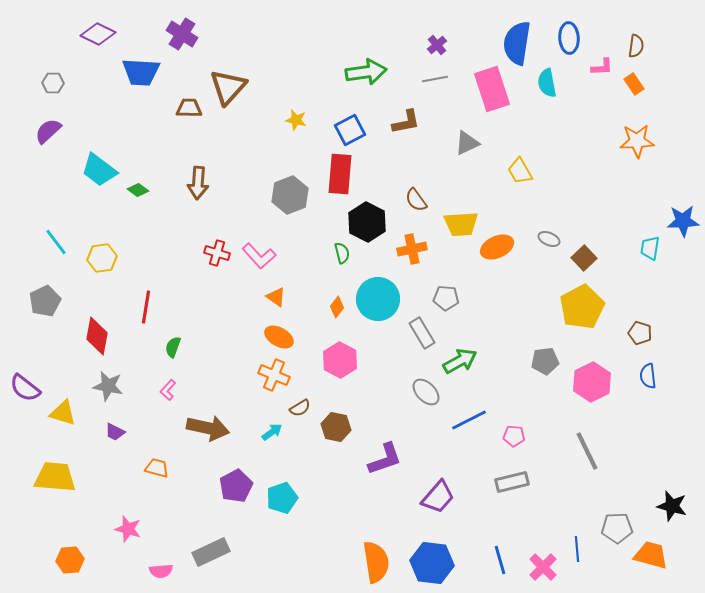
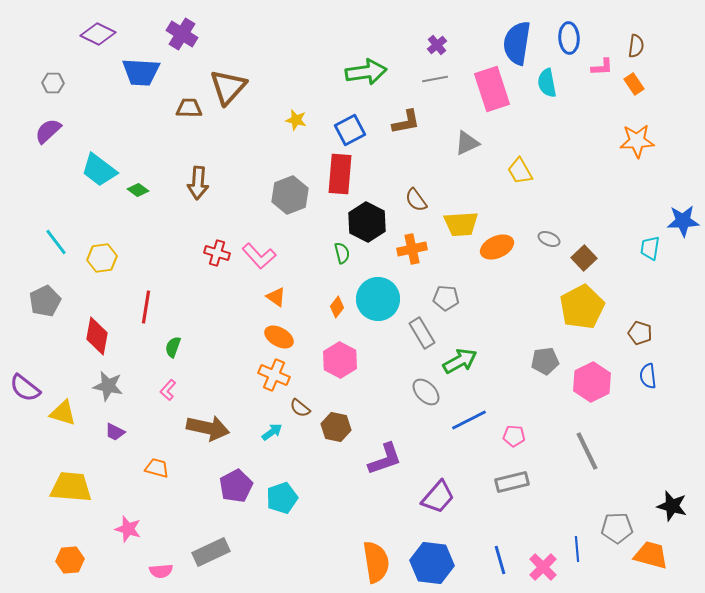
brown semicircle at (300, 408): rotated 70 degrees clockwise
yellow trapezoid at (55, 477): moved 16 px right, 10 px down
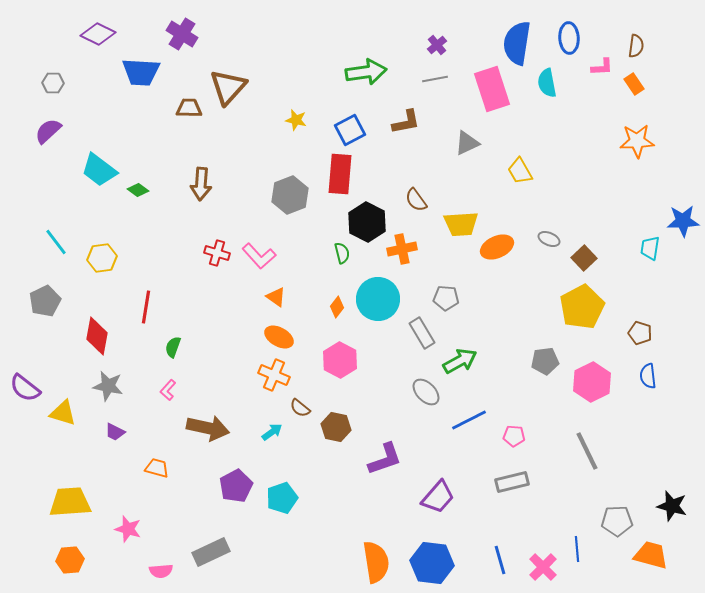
brown arrow at (198, 183): moved 3 px right, 1 px down
orange cross at (412, 249): moved 10 px left
yellow trapezoid at (71, 487): moved 1 px left, 15 px down; rotated 9 degrees counterclockwise
gray pentagon at (617, 528): moved 7 px up
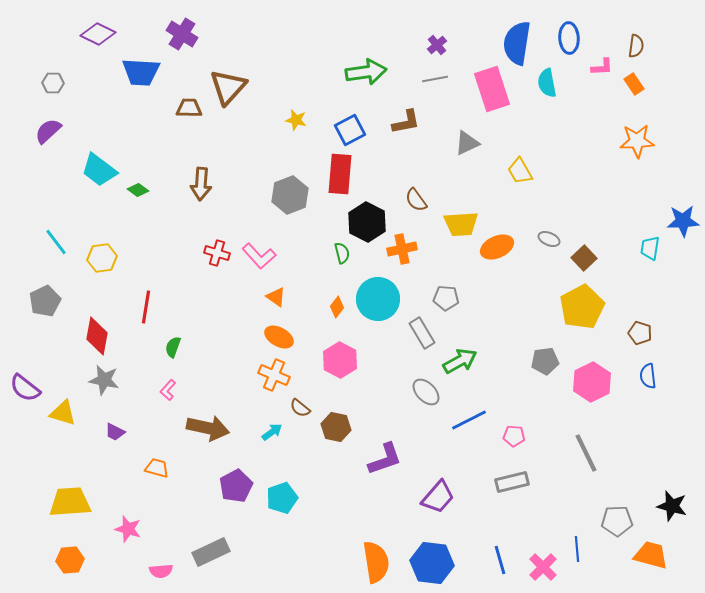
gray star at (108, 386): moved 4 px left, 6 px up
gray line at (587, 451): moved 1 px left, 2 px down
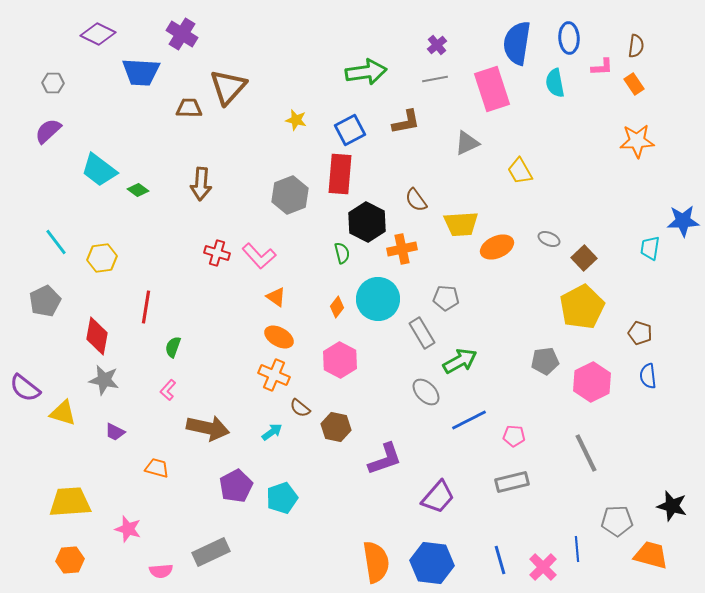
cyan semicircle at (547, 83): moved 8 px right
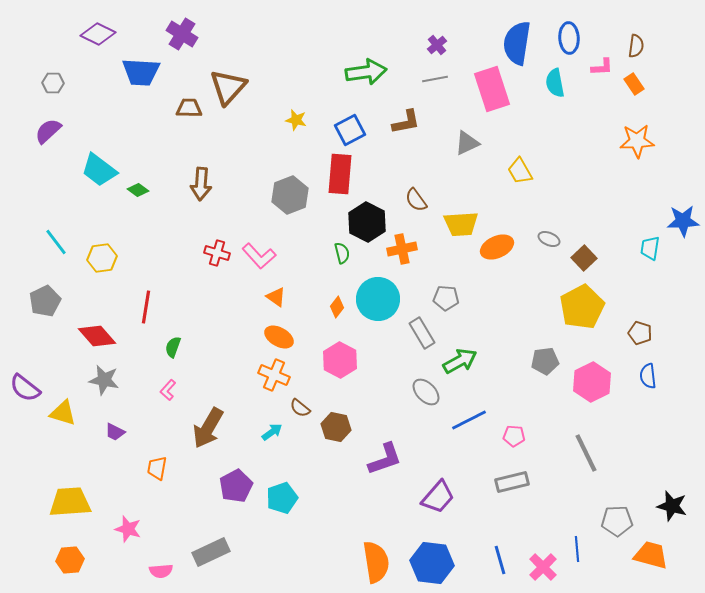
red diamond at (97, 336): rotated 51 degrees counterclockwise
brown arrow at (208, 428): rotated 108 degrees clockwise
orange trapezoid at (157, 468): rotated 95 degrees counterclockwise
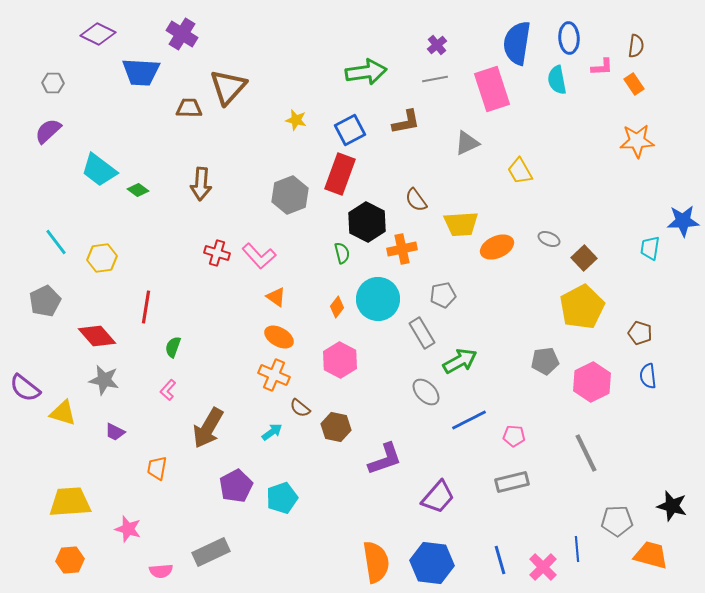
cyan semicircle at (555, 83): moved 2 px right, 3 px up
red rectangle at (340, 174): rotated 15 degrees clockwise
gray pentagon at (446, 298): moved 3 px left, 3 px up; rotated 15 degrees counterclockwise
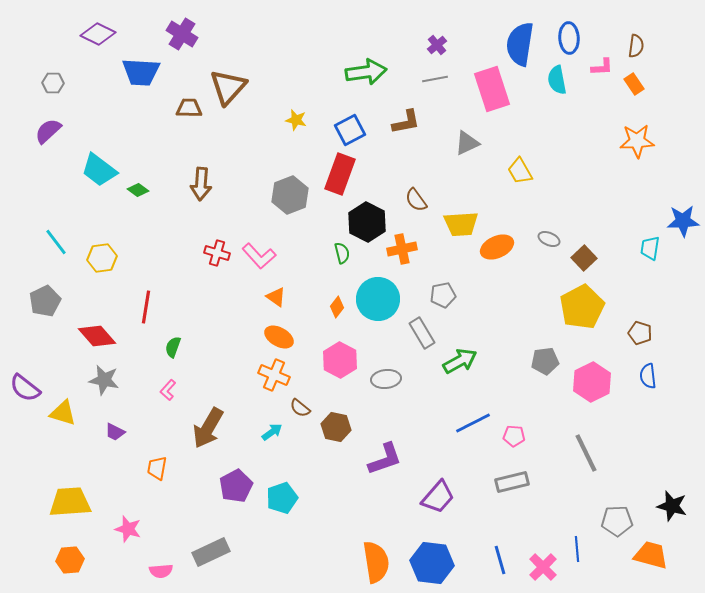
blue semicircle at (517, 43): moved 3 px right, 1 px down
gray ellipse at (426, 392): moved 40 px left, 13 px up; rotated 52 degrees counterclockwise
blue line at (469, 420): moved 4 px right, 3 px down
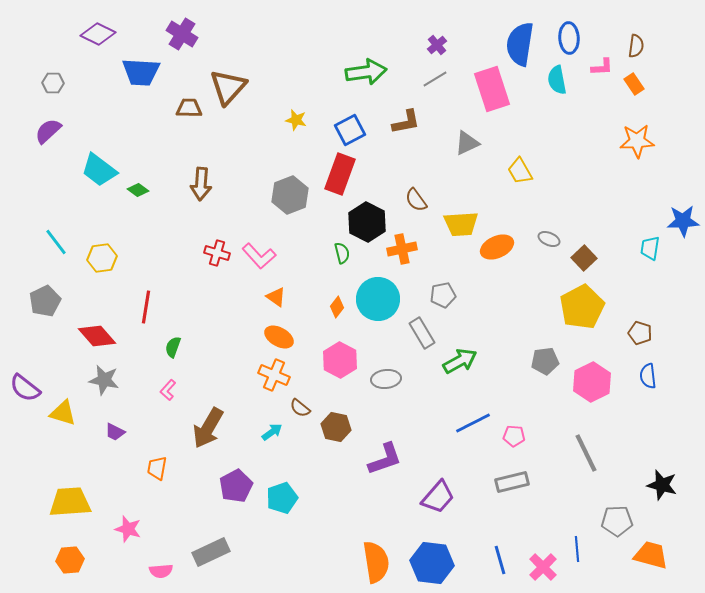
gray line at (435, 79): rotated 20 degrees counterclockwise
black star at (672, 506): moved 10 px left, 21 px up
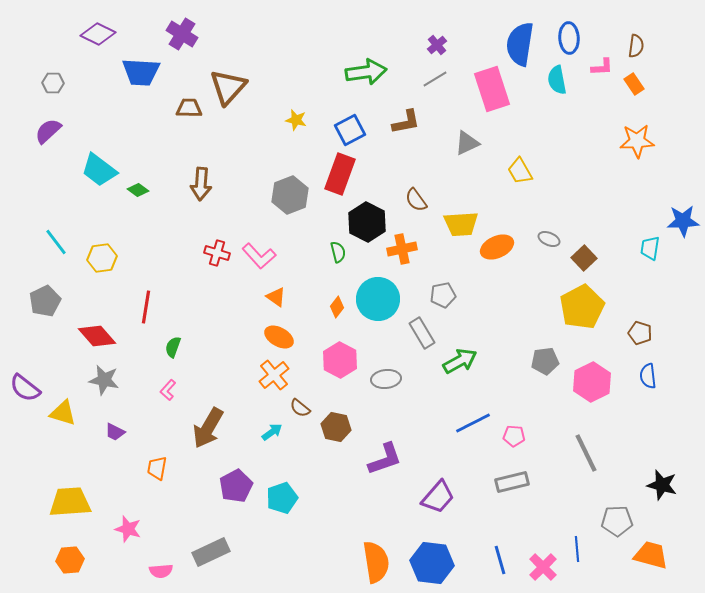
green semicircle at (342, 253): moved 4 px left, 1 px up
orange cross at (274, 375): rotated 28 degrees clockwise
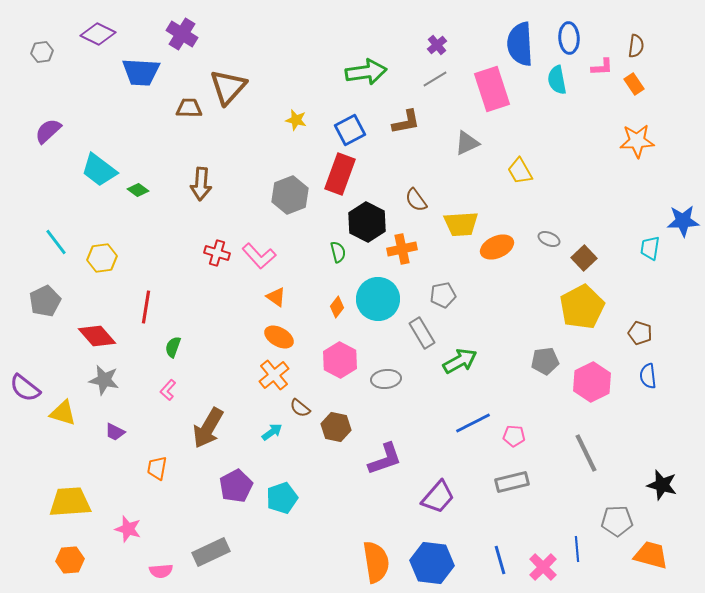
blue semicircle at (520, 44): rotated 12 degrees counterclockwise
gray hexagon at (53, 83): moved 11 px left, 31 px up; rotated 10 degrees counterclockwise
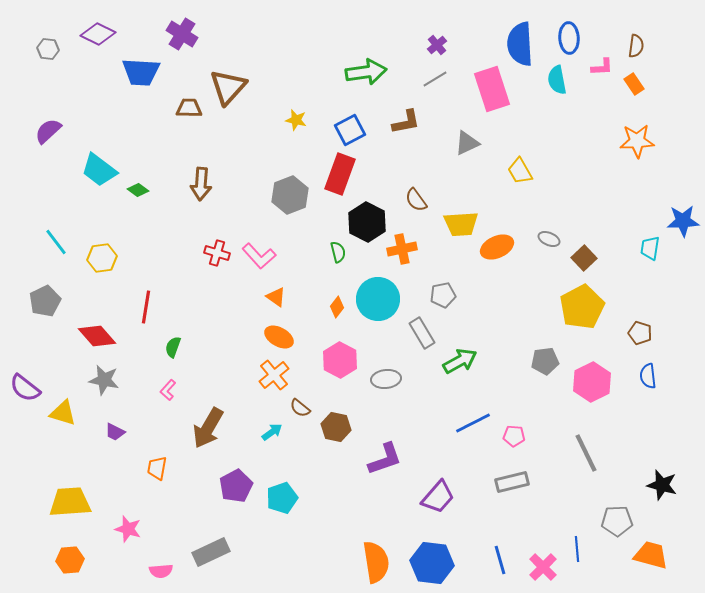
gray hexagon at (42, 52): moved 6 px right, 3 px up; rotated 15 degrees clockwise
